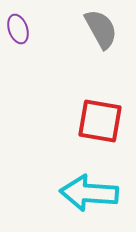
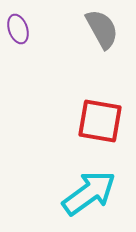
gray semicircle: moved 1 px right
cyan arrow: rotated 140 degrees clockwise
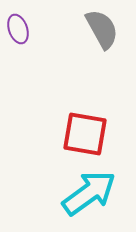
red square: moved 15 px left, 13 px down
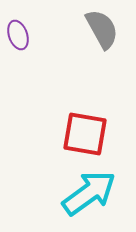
purple ellipse: moved 6 px down
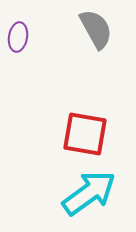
gray semicircle: moved 6 px left
purple ellipse: moved 2 px down; rotated 28 degrees clockwise
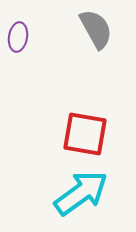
cyan arrow: moved 8 px left
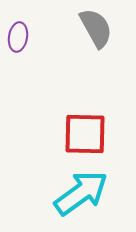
gray semicircle: moved 1 px up
red square: rotated 9 degrees counterclockwise
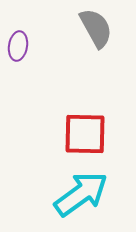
purple ellipse: moved 9 px down
cyan arrow: moved 1 px down
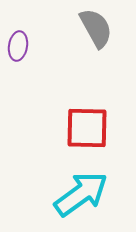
red square: moved 2 px right, 6 px up
